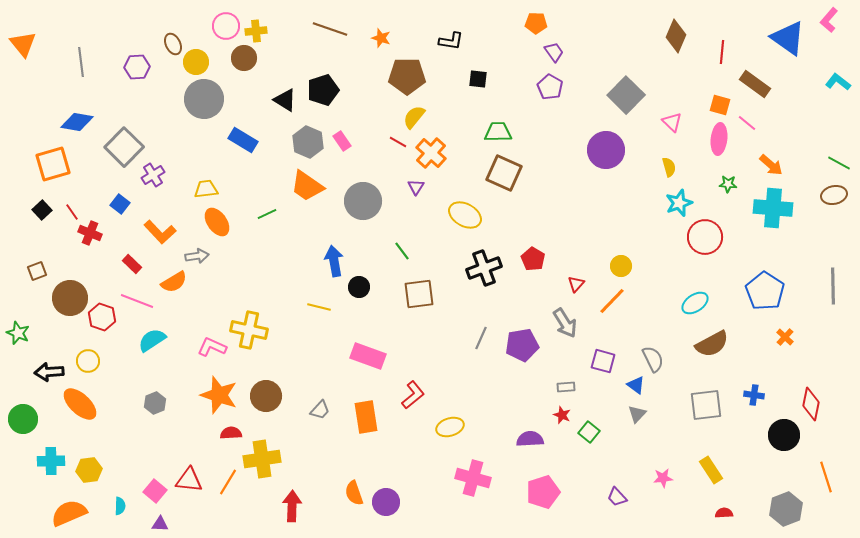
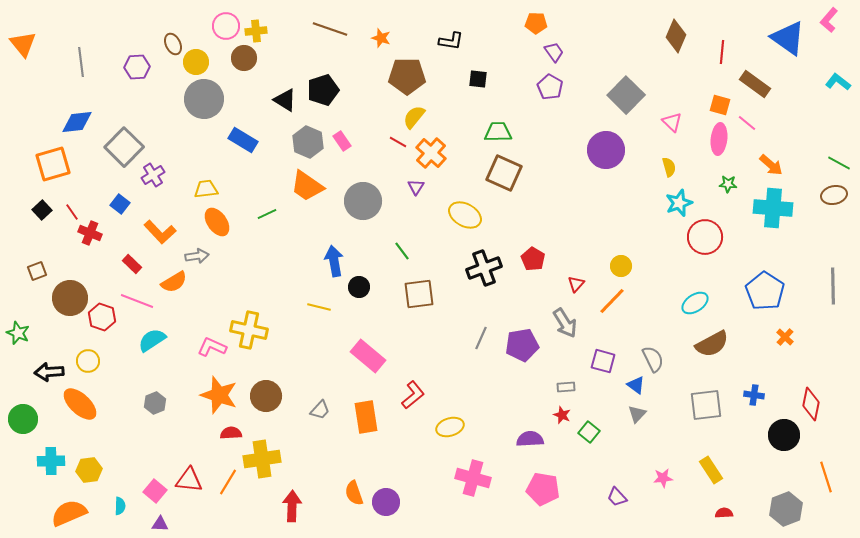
blue diamond at (77, 122): rotated 16 degrees counterclockwise
pink rectangle at (368, 356): rotated 20 degrees clockwise
pink pentagon at (543, 492): moved 3 px up; rotated 28 degrees clockwise
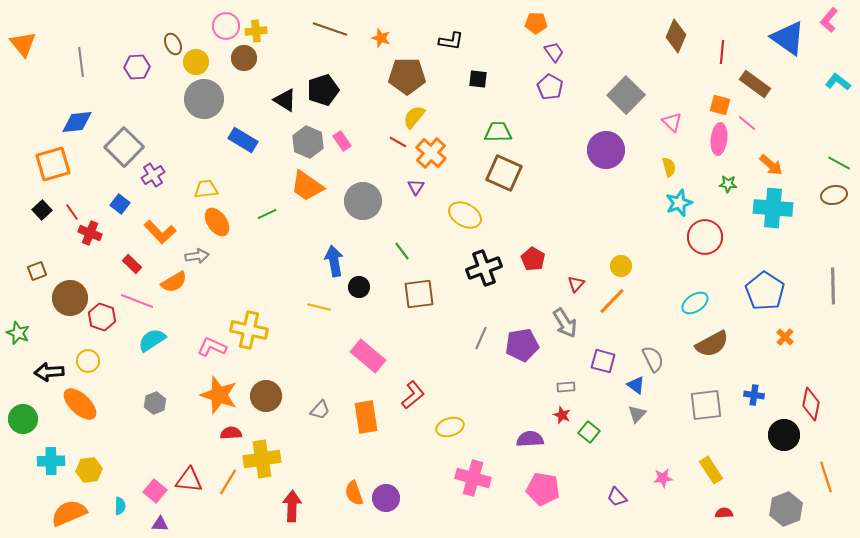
purple circle at (386, 502): moved 4 px up
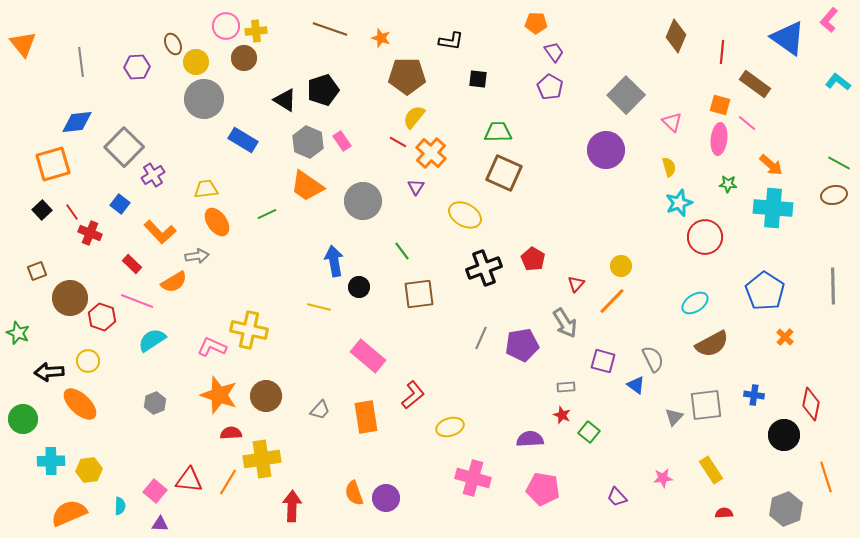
gray triangle at (637, 414): moved 37 px right, 3 px down
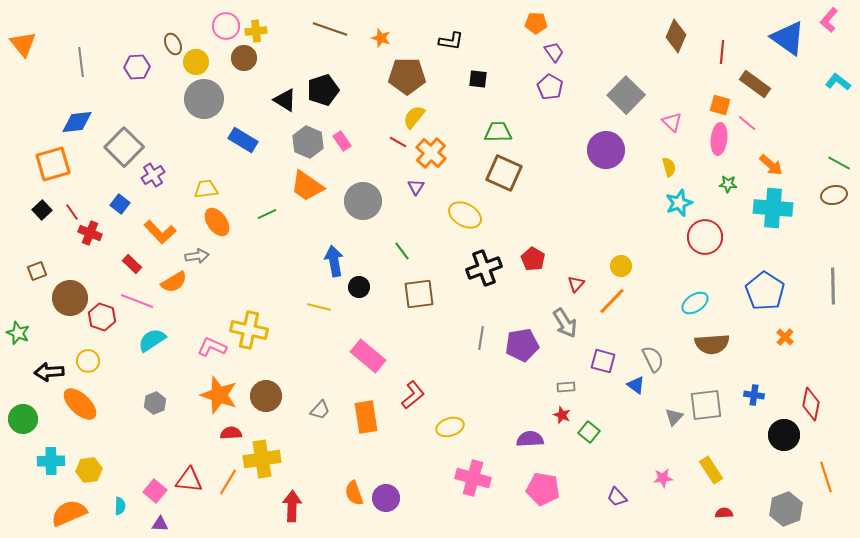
gray line at (481, 338): rotated 15 degrees counterclockwise
brown semicircle at (712, 344): rotated 24 degrees clockwise
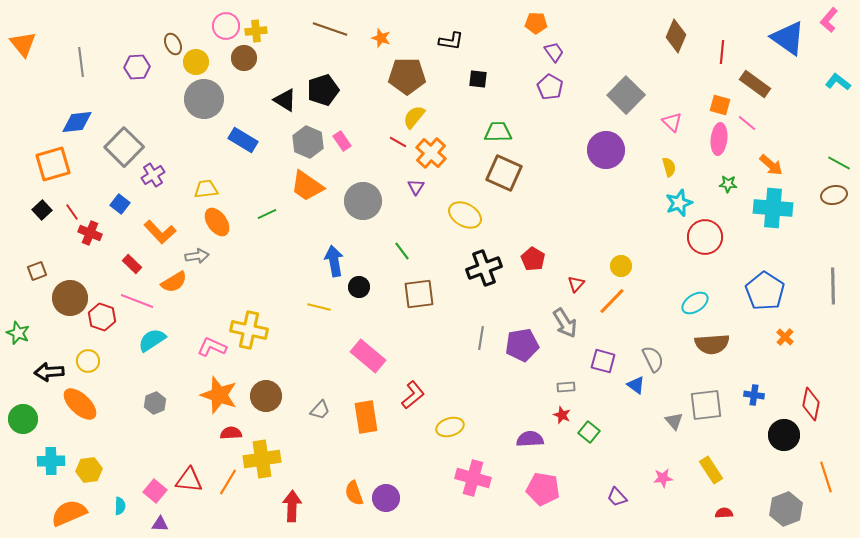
gray triangle at (674, 417): moved 4 px down; rotated 24 degrees counterclockwise
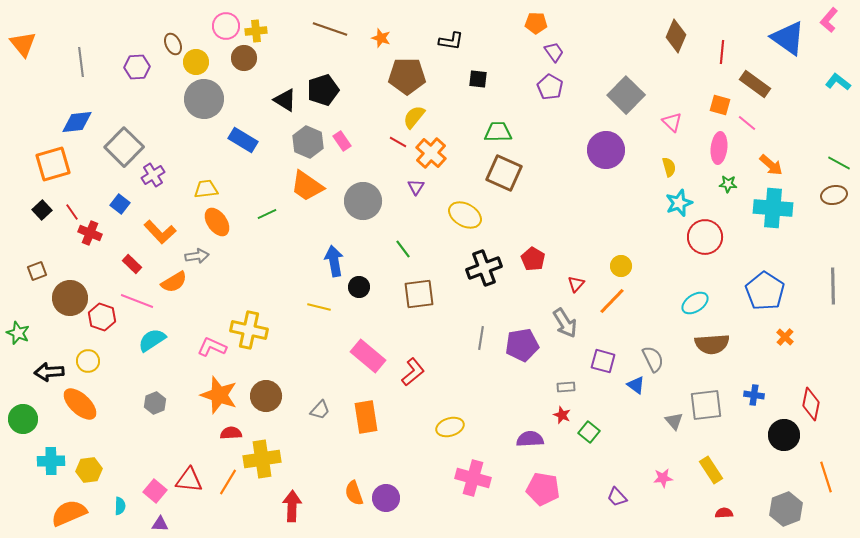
pink ellipse at (719, 139): moved 9 px down
green line at (402, 251): moved 1 px right, 2 px up
red L-shape at (413, 395): moved 23 px up
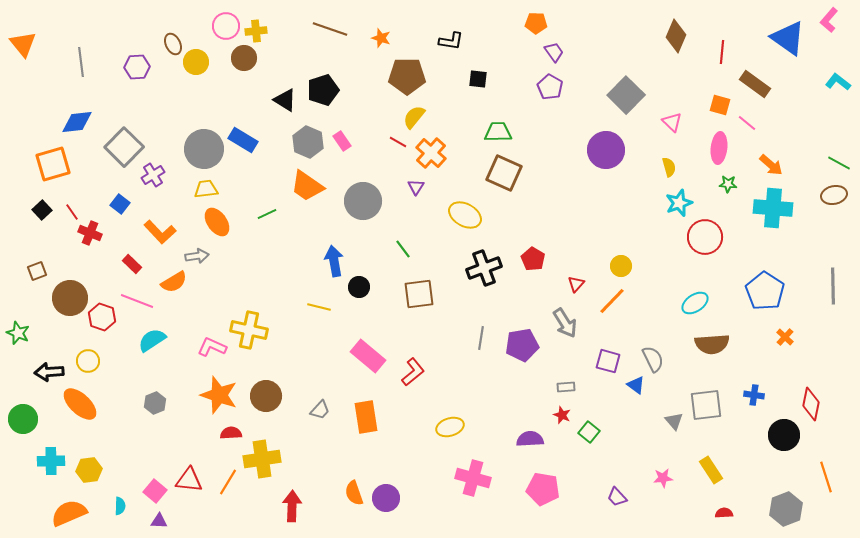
gray circle at (204, 99): moved 50 px down
purple square at (603, 361): moved 5 px right
purple triangle at (160, 524): moved 1 px left, 3 px up
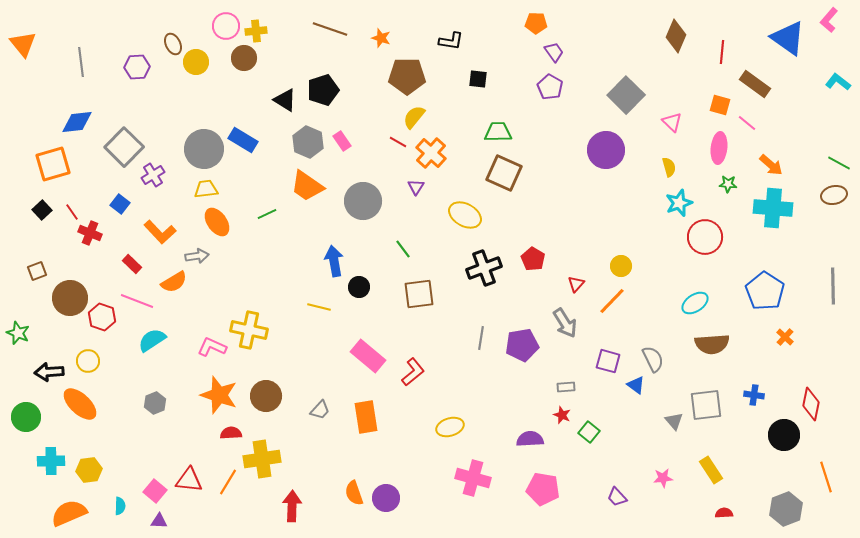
green circle at (23, 419): moved 3 px right, 2 px up
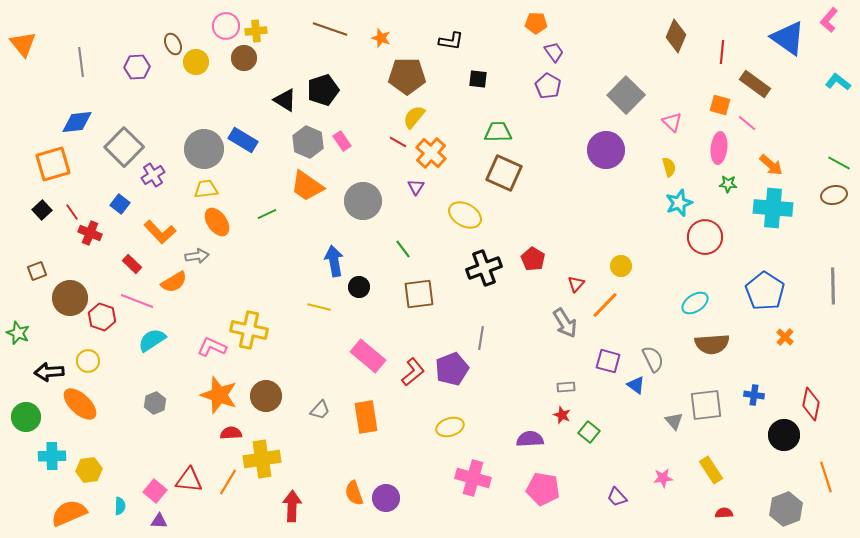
purple pentagon at (550, 87): moved 2 px left, 1 px up
orange line at (612, 301): moved 7 px left, 4 px down
purple pentagon at (522, 345): moved 70 px left, 24 px down; rotated 12 degrees counterclockwise
cyan cross at (51, 461): moved 1 px right, 5 px up
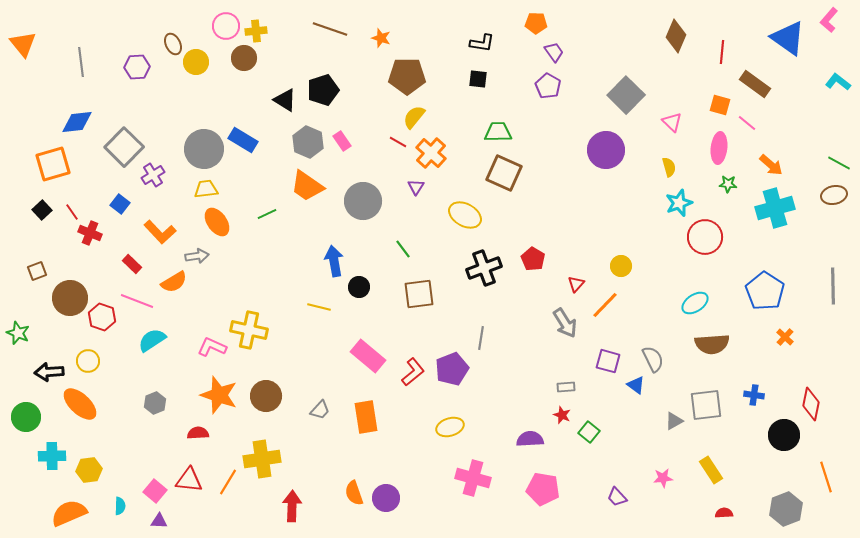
black L-shape at (451, 41): moved 31 px right, 2 px down
cyan cross at (773, 208): moved 2 px right; rotated 21 degrees counterclockwise
gray triangle at (674, 421): rotated 42 degrees clockwise
red semicircle at (231, 433): moved 33 px left
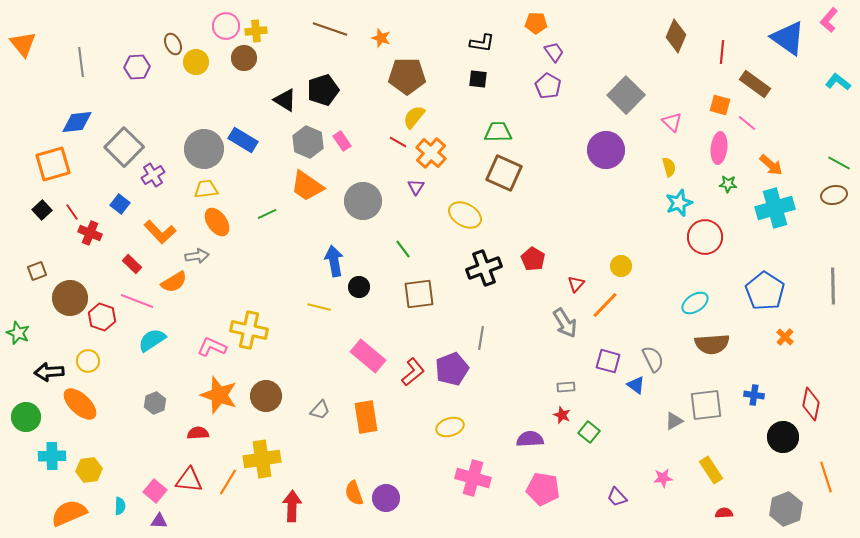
black circle at (784, 435): moved 1 px left, 2 px down
